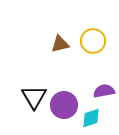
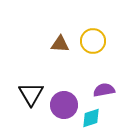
brown triangle: rotated 18 degrees clockwise
purple semicircle: moved 1 px up
black triangle: moved 3 px left, 3 px up
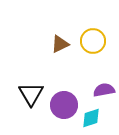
brown triangle: rotated 30 degrees counterclockwise
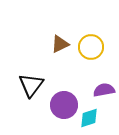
yellow circle: moved 2 px left, 6 px down
black triangle: moved 9 px up; rotated 8 degrees clockwise
cyan diamond: moved 2 px left
